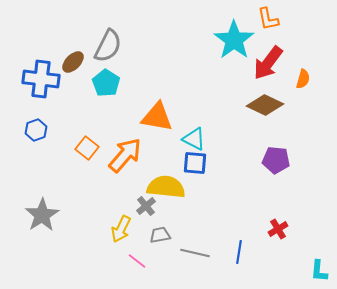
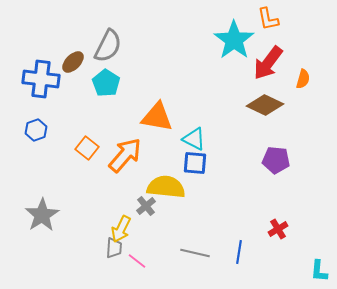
gray trapezoid: moved 46 px left, 13 px down; rotated 105 degrees clockwise
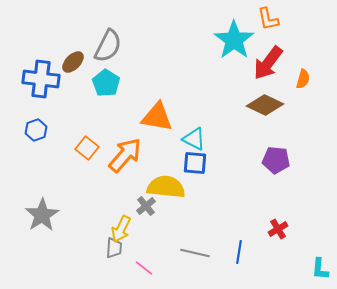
pink line: moved 7 px right, 7 px down
cyan L-shape: moved 1 px right, 2 px up
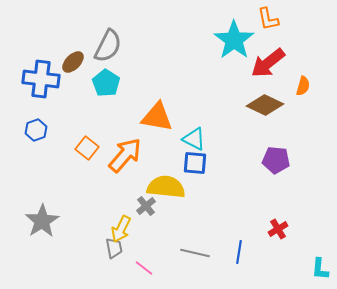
red arrow: rotated 15 degrees clockwise
orange semicircle: moved 7 px down
gray star: moved 6 px down
gray trapezoid: rotated 15 degrees counterclockwise
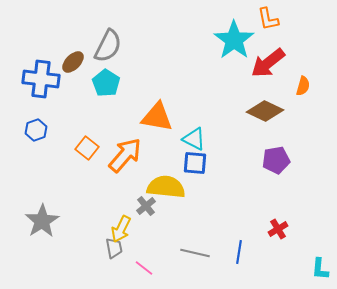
brown diamond: moved 6 px down
purple pentagon: rotated 16 degrees counterclockwise
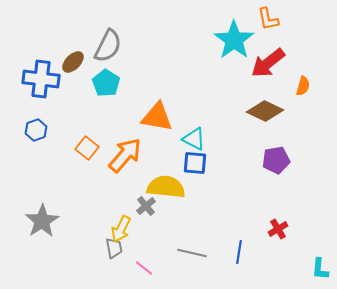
gray line: moved 3 px left
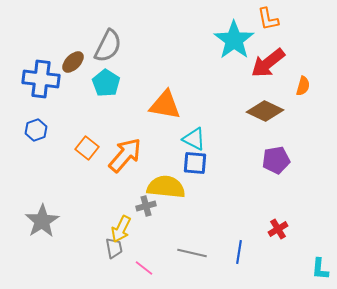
orange triangle: moved 8 px right, 12 px up
gray cross: rotated 24 degrees clockwise
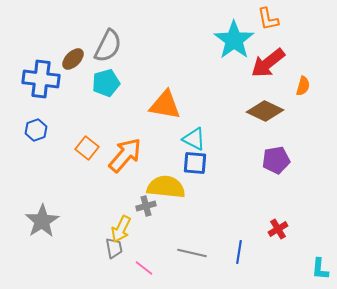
brown ellipse: moved 3 px up
cyan pentagon: rotated 24 degrees clockwise
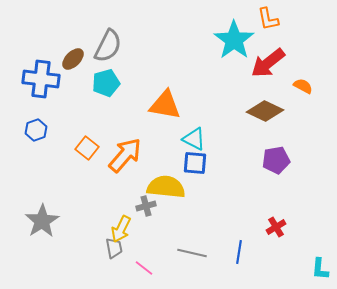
orange semicircle: rotated 78 degrees counterclockwise
red cross: moved 2 px left, 2 px up
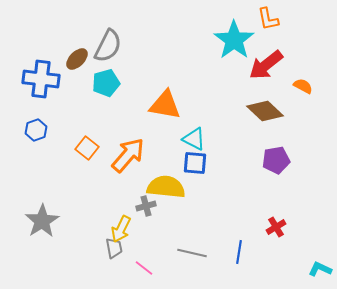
brown ellipse: moved 4 px right
red arrow: moved 2 px left, 2 px down
brown diamond: rotated 18 degrees clockwise
orange arrow: moved 3 px right
cyan L-shape: rotated 110 degrees clockwise
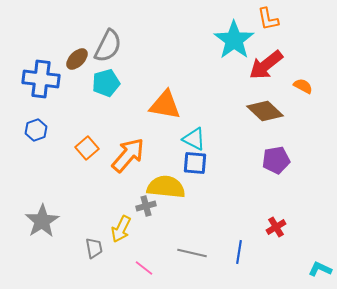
orange square: rotated 10 degrees clockwise
gray trapezoid: moved 20 px left
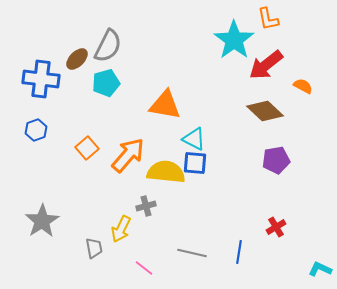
yellow semicircle: moved 15 px up
